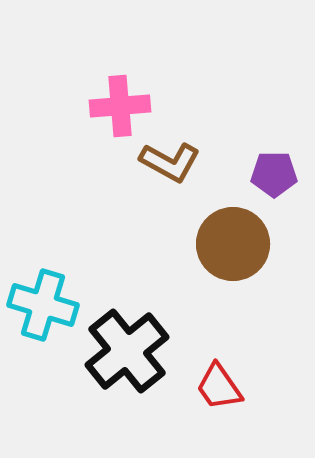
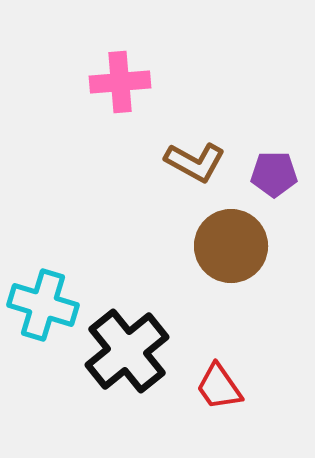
pink cross: moved 24 px up
brown L-shape: moved 25 px right
brown circle: moved 2 px left, 2 px down
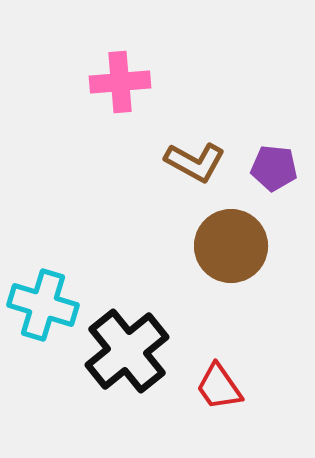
purple pentagon: moved 6 px up; rotated 6 degrees clockwise
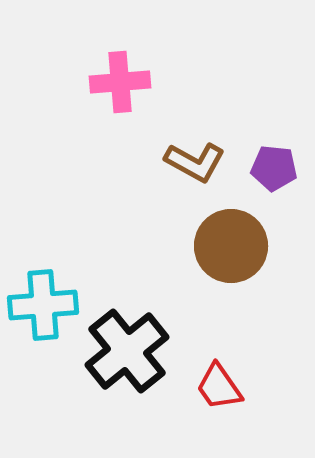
cyan cross: rotated 22 degrees counterclockwise
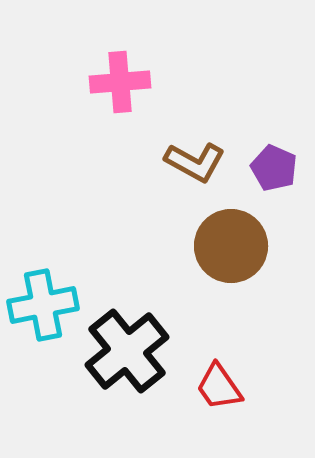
purple pentagon: rotated 18 degrees clockwise
cyan cross: rotated 6 degrees counterclockwise
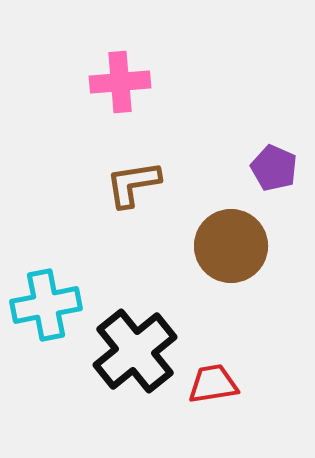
brown L-shape: moved 62 px left, 22 px down; rotated 142 degrees clockwise
cyan cross: moved 3 px right
black cross: moved 8 px right
red trapezoid: moved 6 px left, 3 px up; rotated 116 degrees clockwise
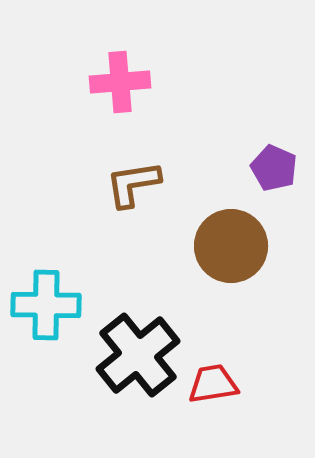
cyan cross: rotated 12 degrees clockwise
black cross: moved 3 px right, 4 px down
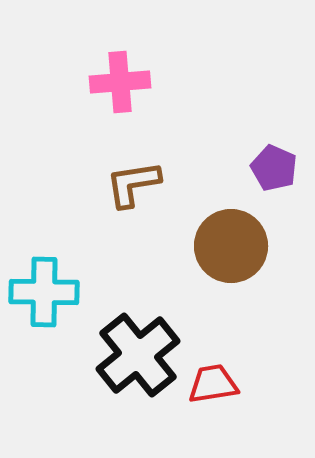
cyan cross: moved 2 px left, 13 px up
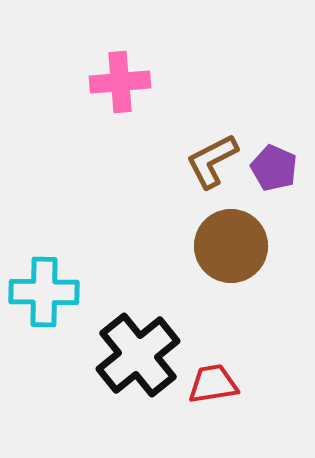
brown L-shape: moved 79 px right, 23 px up; rotated 18 degrees counterclockwise
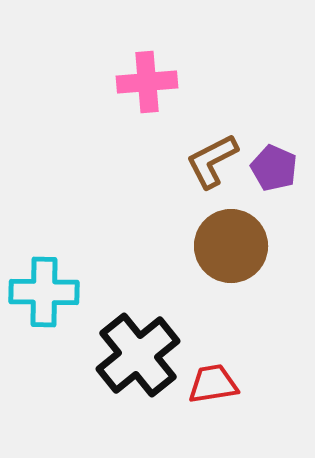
pink cross: moved 27 px right
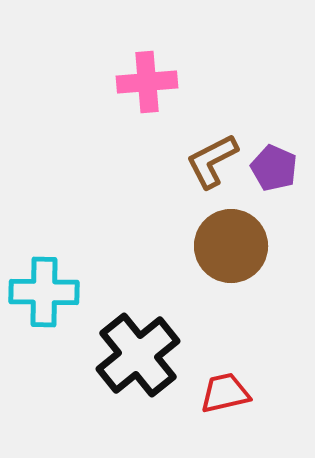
red trapezoid: moved 12 px right, 9 px down; rotated 4 degrees counterclockwise
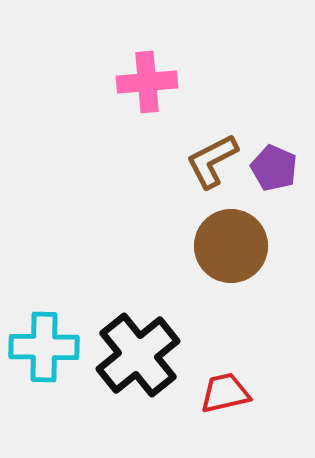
cyan cross: moved 55 px down
